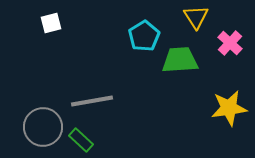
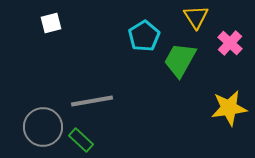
green trapezoid: rotated 57 degrees counterclockwise
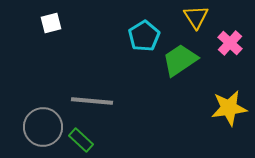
green trapezoid: rotated 27 degrees clockwise
gray line: rotated 15 degrees clockwise
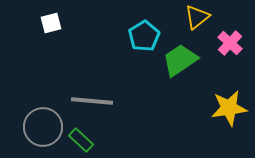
yellow triangle: moved 1 px right; rotated 24 degrees clockwise
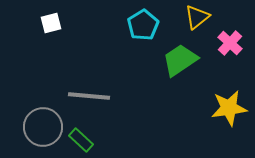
cyan pentagon: moved 1 px left, 11 px up
gray line: moved 3 px left, 5 px up
